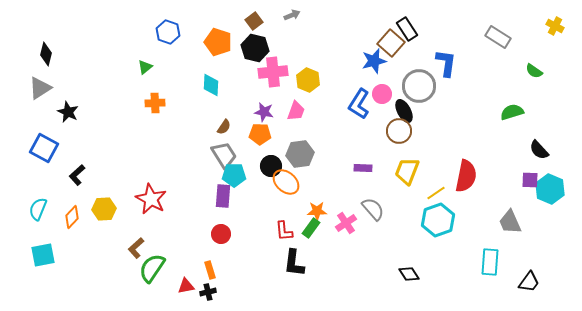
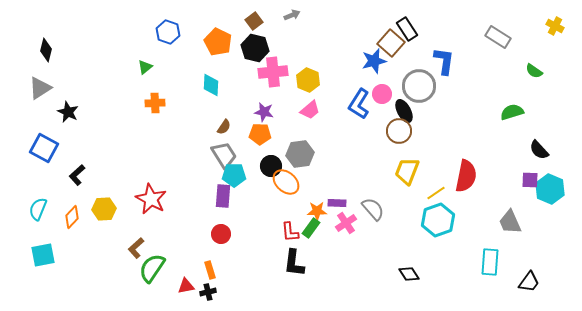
orange pentagon at (218, 42): rotated 8 degrees clockwise
black diamond at (46, 54): moved 4 px up
blue L-shape at (446, 63): moved 2 px left, 2 px up
pink trapezoid at (296, 111): moved 14 px right, 1 px up; rotated 30 degrees clockwise
purple rectangle at (363, 168): moved 26 px left, 35 px down
red L-shape at (284, 231): moved 6 px right, 1 px down
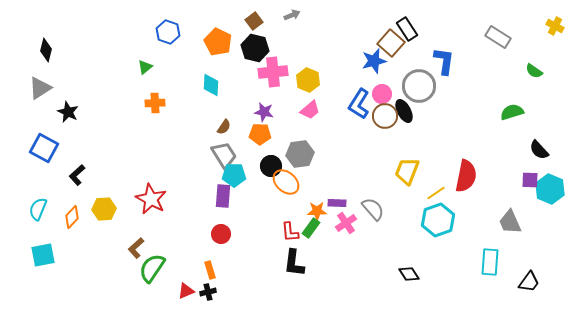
brown circle at (399, 131): moved 14 px left, 15 px up
red triangle at (186, 286): moved 5 px down; rotated 12 degrees counterclockwise
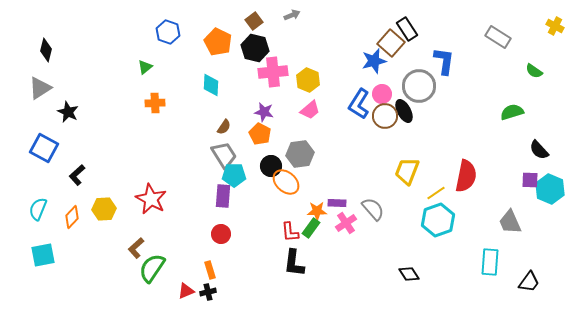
orange pentagon at (260, 134): rotated 25 degrees clockwise
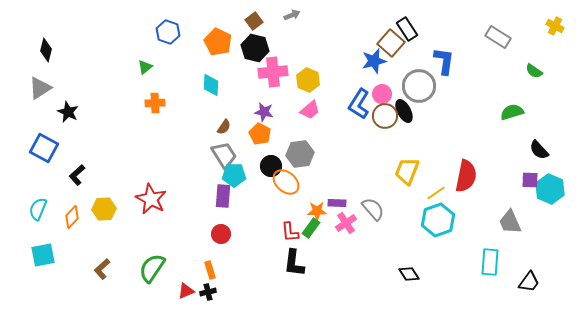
brown L-shape at (136, 248): moved 34 px left, 21 px down
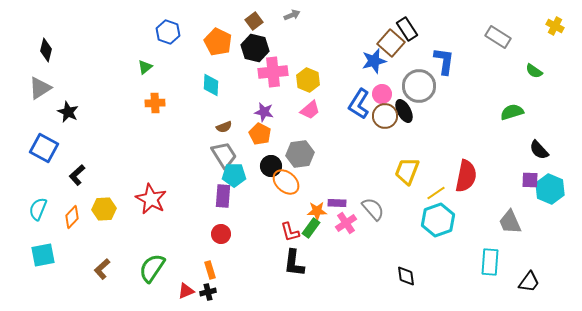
brown semicircle at (224, 127): rotated 35 degrees clockwise
red L-shape at (290, 232): rotated 10 degrees counterclockwise
black diamond at (409, 274): moved 3 px left, 2 px down; rotated 25 degrees clockwise
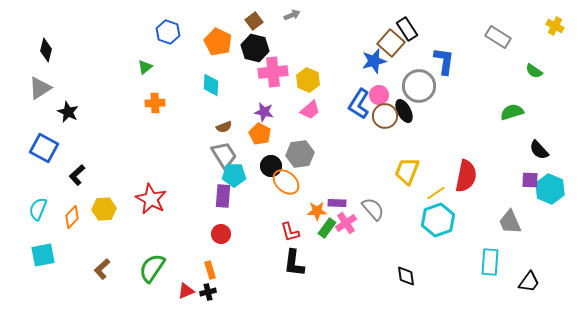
pink circle at (382, 94): moved 3 px left, 1 px down
green rectangle at (311, 228): moved 16 px right
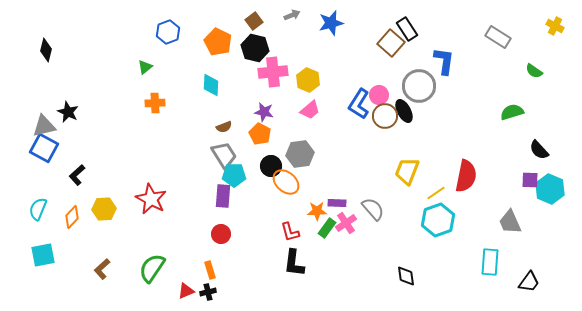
blue hexagon at (168, 32): rotated 20 degrees clockwise
blue star at (374, 61): moved 43 px left, 38 px up
gray triangle at (40, 88): moved 4 px right, 38 px down; rotated 20 degrees clockwise
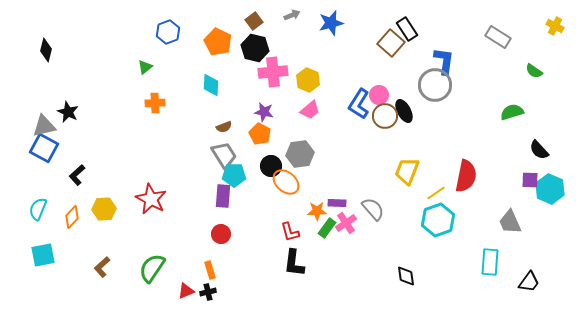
gray circle at (419, 86): moved 16 px right, 1 px up
brown L-shape at (102, 269): moved 2 px up
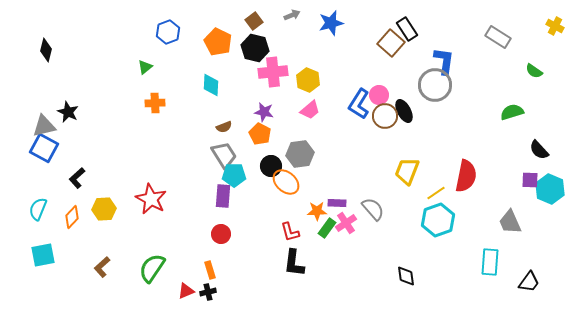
black L-shape at (77, 175): moved 3 px down
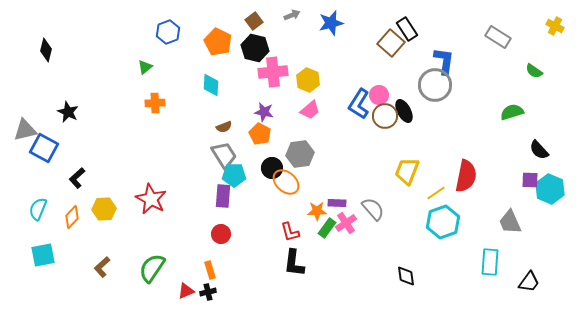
gray triangle at (44, 126): moved 19 px left, 4 px down
black circle at (271, 166): moved 1 px right, 2 px down
cyan hexagon at (438, 220): moved 5 px right, 2 px down
